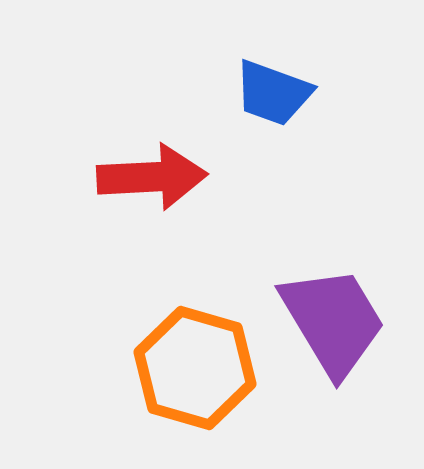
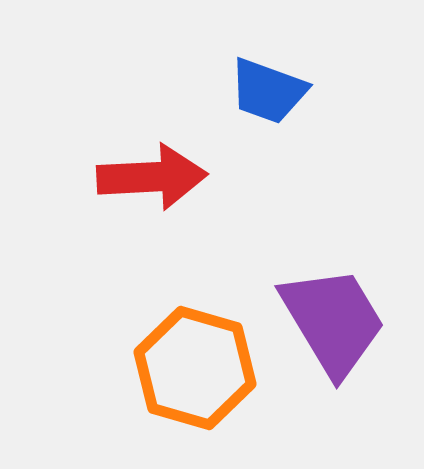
blue trapezoid: moved 5 px left, 2 px up
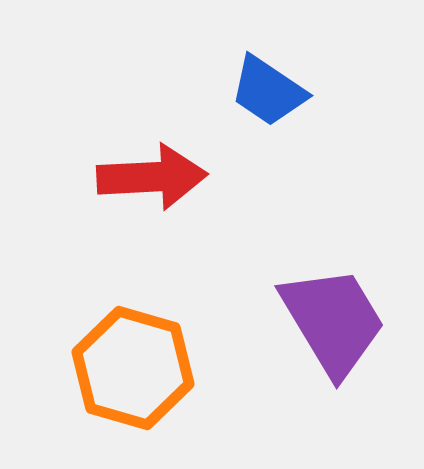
blue trapezoid: rotated 14 degrees clockwise
orange hexagon: moved 62 px left
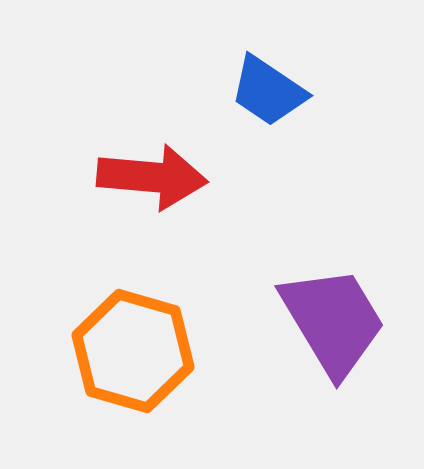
red arrow: rotated 8 degrees clockwise
orange hexagon: moved 17 px up
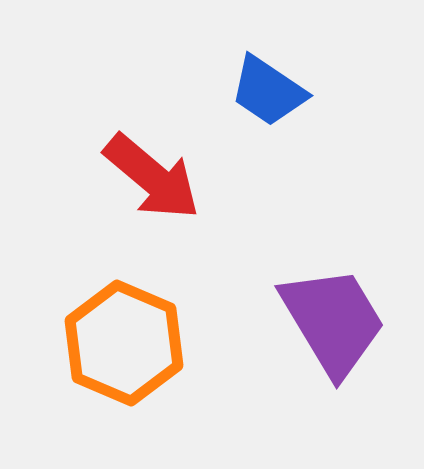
red arrow: rotated 35 degrees clockwise
orange hexagon: moved 9 px left, 8 px up; rotated 7 degrees clockwise
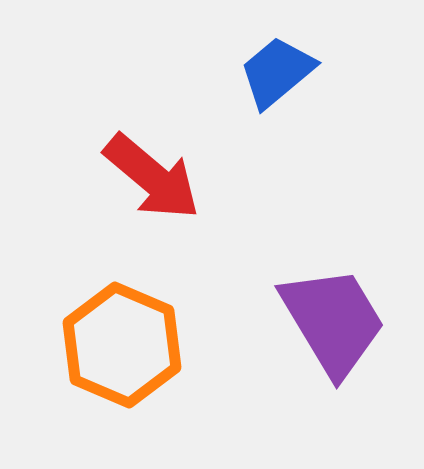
blue trapezoid: moved 9 px right, 19 px up; rotated 106 degrees clockwise
orange hexagon: moved 2 px left, 2 px down
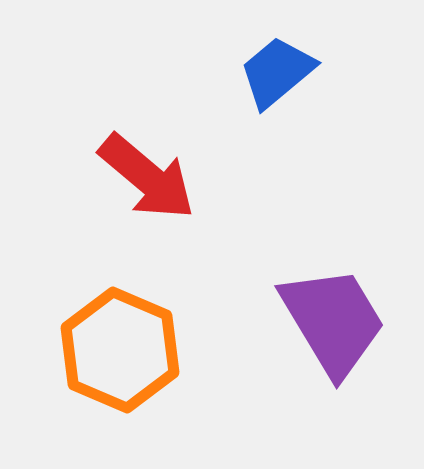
red arrow: moved 5 px left
orange hexagon: moved 2 px left, 5 px down
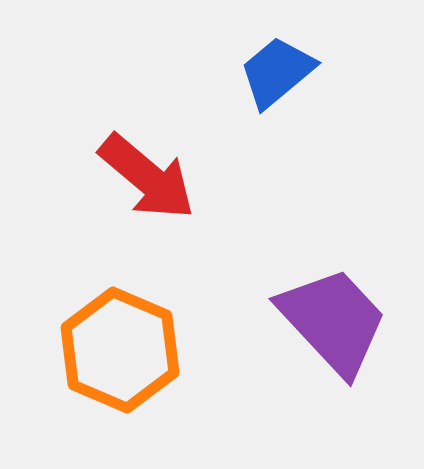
purple trapezoid: rotated 12 degrees counterclockwise
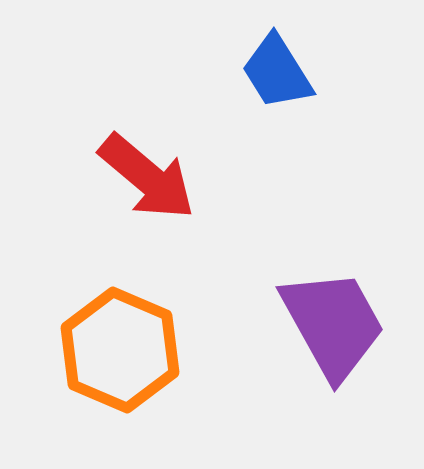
blue trapezoid: rotated 82 degrees counterclockwise
purple trapezoid: moved 3 px down; rotated 14 degrees clockwise
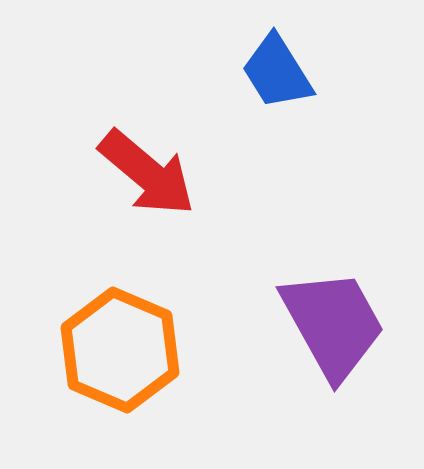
red arrow: moved 4 px up
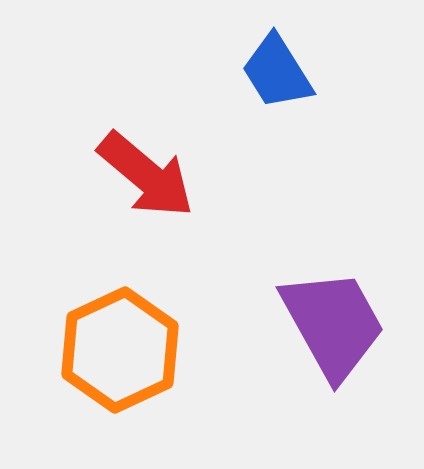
red arrow: moved 1 px left, 2 px down
orange hexagon: rotated 12 degrees clockwise
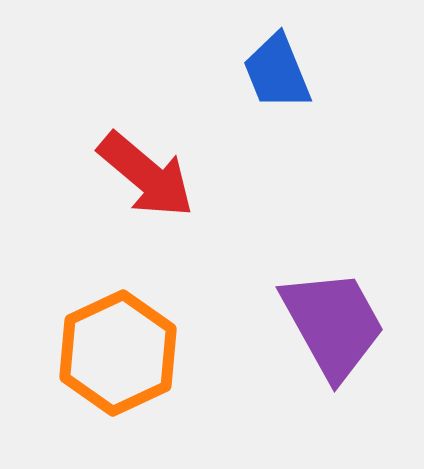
blue trapezoid: rotated 10 degrees clockwise
orange hexagon: moved 2 px left, 3 px down
